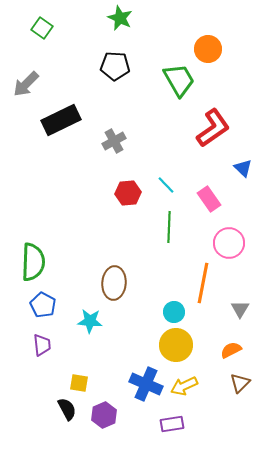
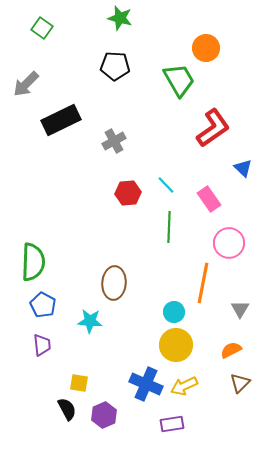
green star: rotated 10 degrees counterclockwise
orange circle: moved 2 px left, 1 px up
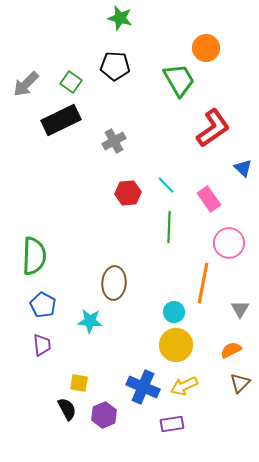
green square: moved 29 px right, 54 px down
green semicircle: moved 1 px right, 6 px up
blue cross: moved 3 px left, 3 px down
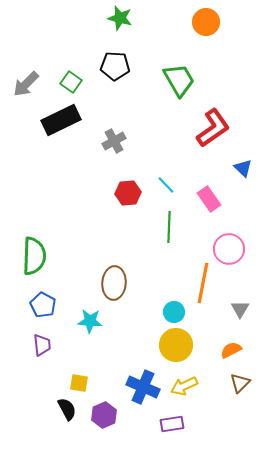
orange circle: moved 26 px up
pink circle: moved 6 px down
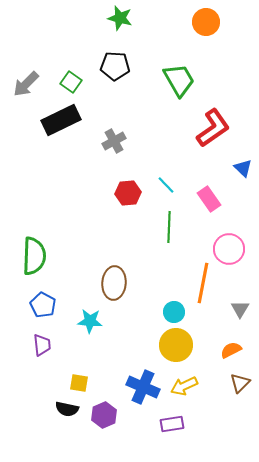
black semicircle: rotated 130 degrees clockwise
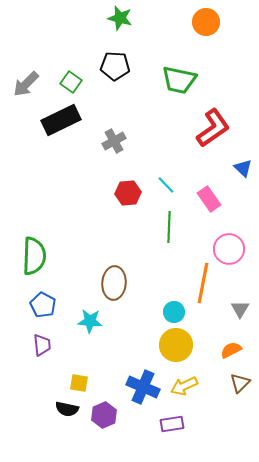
green trapezoid: rotated 132 degrees clockwise
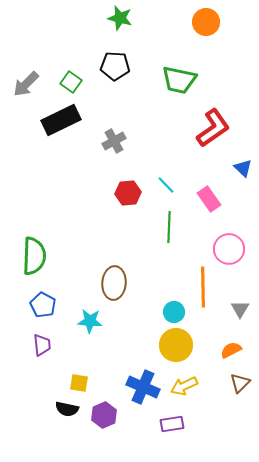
orange line: moved 4 px down; rotated 12 degrees counterclockwise
